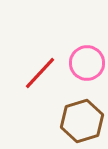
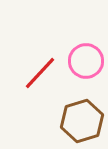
pink circle: moved 1 px left, 2 px up
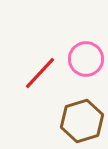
pink circle: moved 2 px up
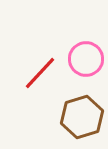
brown hexagon: moved 4 px up
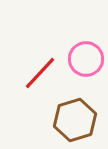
brown hexagon: moved 7 px left, 3 px down
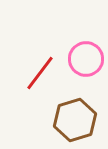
red line: rotated 6 degrees counterclockwise
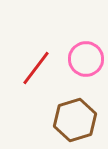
red line: moved 4 px left, 5 px up
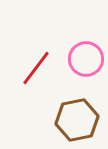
brown hexagon: moved 2 px right; rotated 6 degrees clockwise
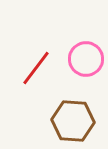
brown hexagon: moved 4 px left, 1 px down; rotated 15 degrees clockwise
